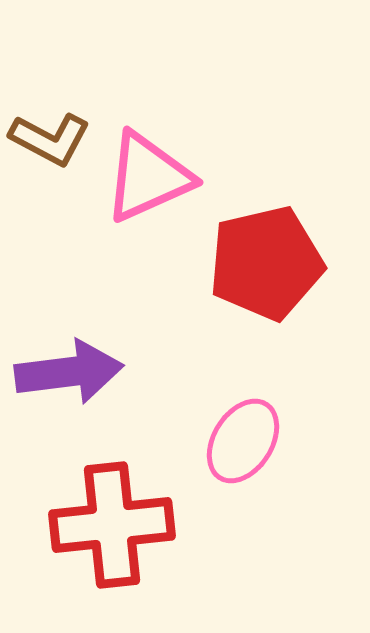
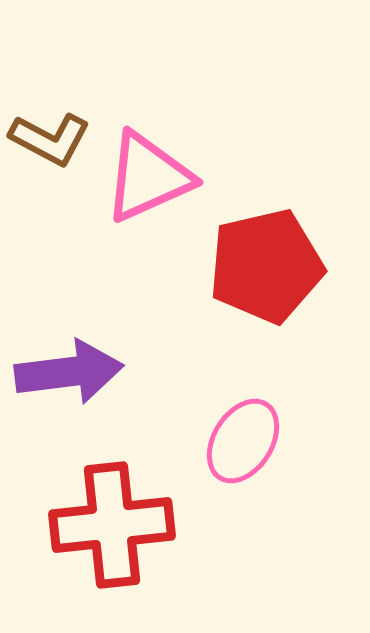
red pentagon: moved 3 px down
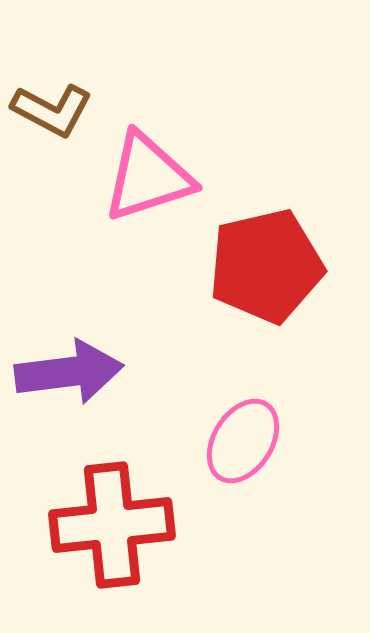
brown L-shape: moved 2 px right, 29 px up
pink triangle: rotated 6 degrees clockwise
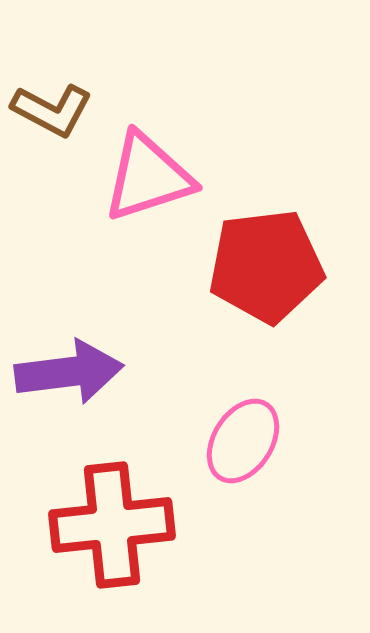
red pentagon: rotated 6 degrees clockwise
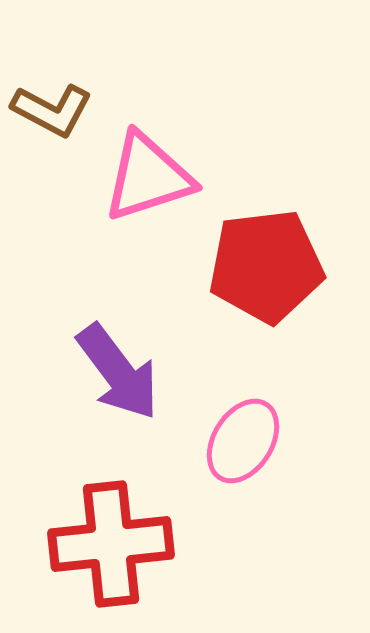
purple arrow: moved 49 px right; rotated 60 degrees clockwise
red cross: moved 1 px left, 19 px down
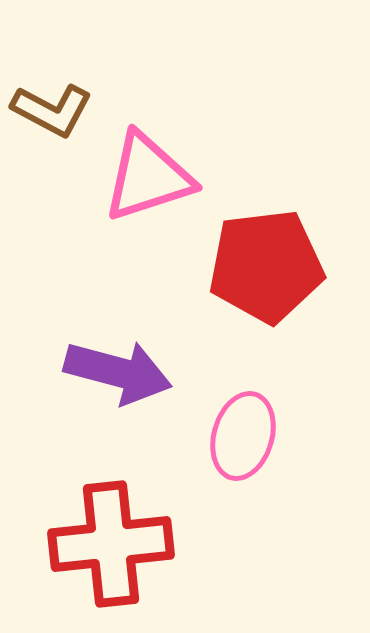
purple arrow: rotated 38 degrees counterclockwise
pink ellipse: moved 5 px up; rotated 16 degrees counterclockwise
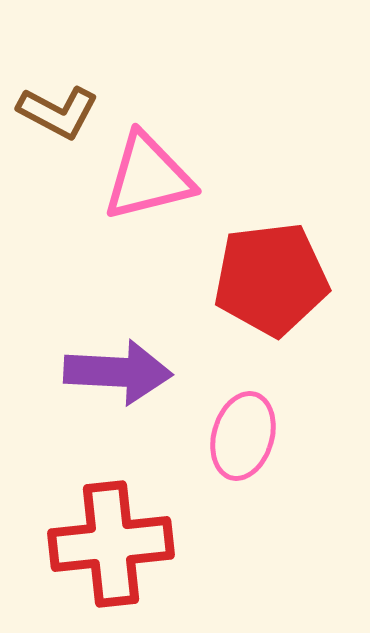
brown L-shape: moved 6 px right, 2 px down
pink triangle: rotated 4 degrees clockwise
red pentagon: moved 5 px right, 13 px down
purple arrow: rotated 12 degrees counterclockwise
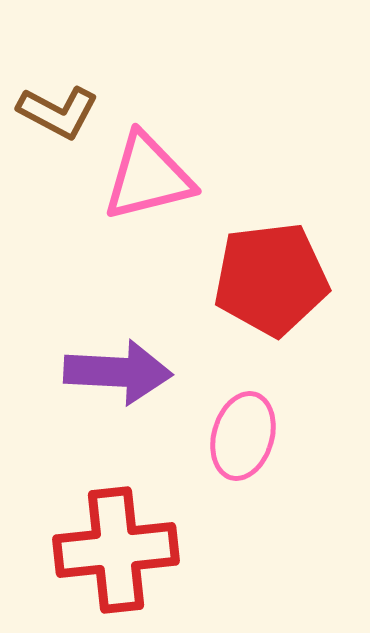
red cross: moved 5 px right, 6 px down
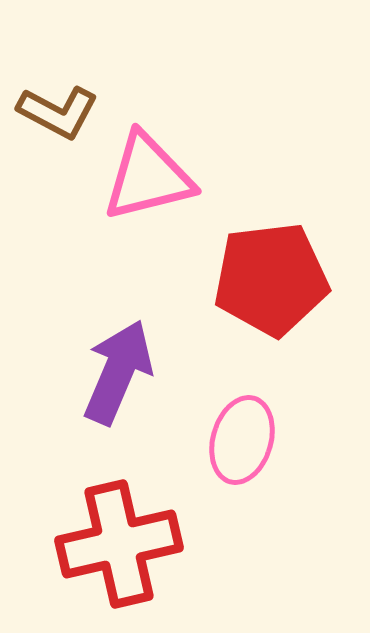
purple arrow: rotated 70 degrees counterclockwise
pink ellipse: moved 1 px left, 4 px down
red cross: moved 3 px right, 6 px up; rotated 7 degrees counterclockwise
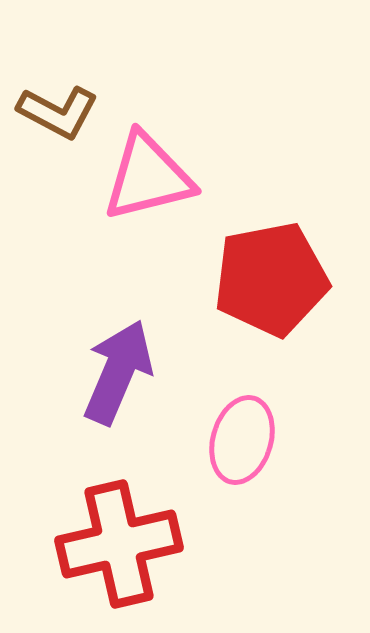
red pentagon: rotated 4 degrees counterclockwise
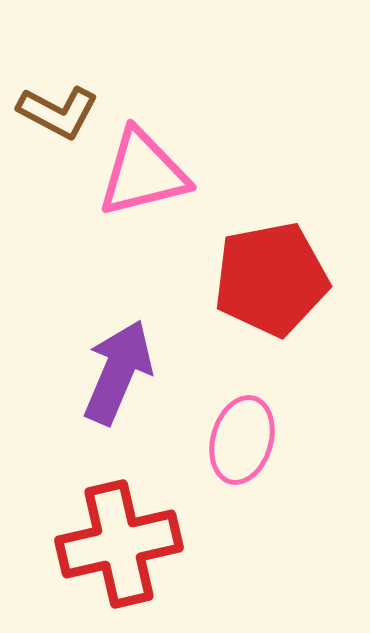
pink triangle: moved 5 px left, 4 px up
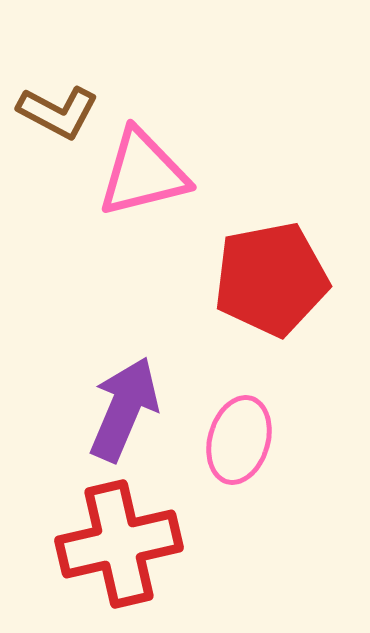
purple arrow: moved 6 px right, 37 px down
pink ellipse: moved 3 px left
